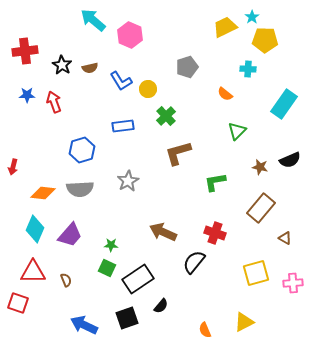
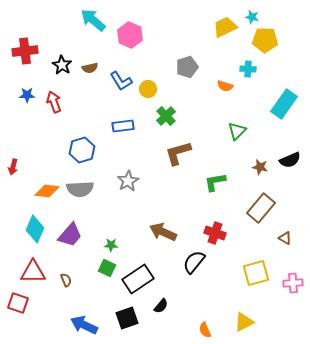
cyan star at (252, 17): rotated 24 degrees counterclockwise
orange semicircle at (225, 94): moved 8 px up; rotated 21 degrees counterclockwise
orange diamond at (43, 193): moved 4 px right, 2 px up
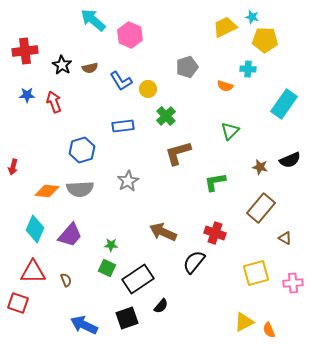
green triangle at (237, 131): moved 7 px left
orange semicircle at (205, 330): moved 64 px right
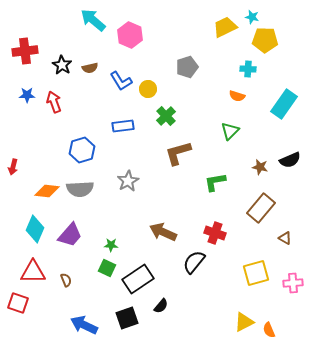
orange semicircle at (225, 86): moved 12 px right, 10 px down
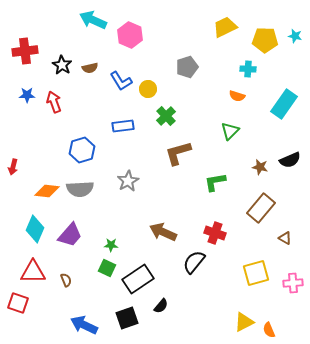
cyan star at (252, 17): moved 43 px right, 19 px down
cyan arrow at (93, 20): rotated 16 degrees counterclockwise
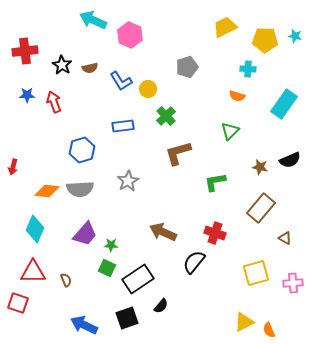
purple trapezoid at (70, 235): moved 15 px right, 1 px up
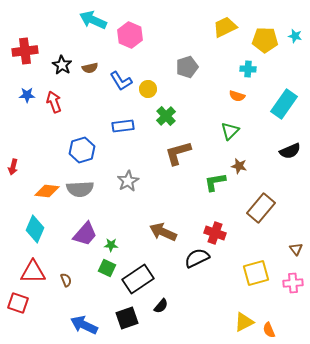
black semicircle at (290, 160): moved 9 px up
brown star at (260, 167): moved 21 px left, 1 px up
brown triangle at (285, 238): moved 11 px right, 11 px down; rotated 24 degrees clockwise
black semicircle at (194, 262): moved 3 px right, 4 px up; rotated 25 degrees clockwise
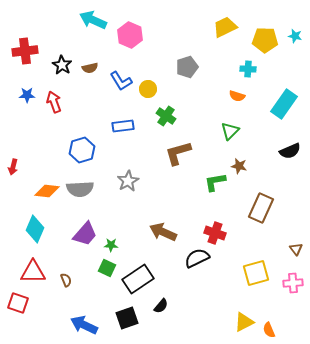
green cross at (166, 116): rotated 12 degrees counterclockwise
brown rectangle at (261, 208): rotated 16 degrees counterclockwise
